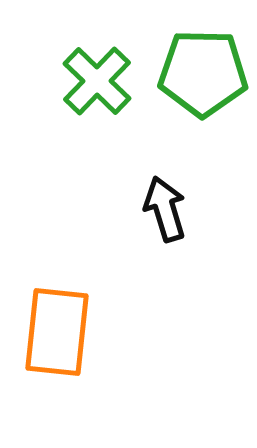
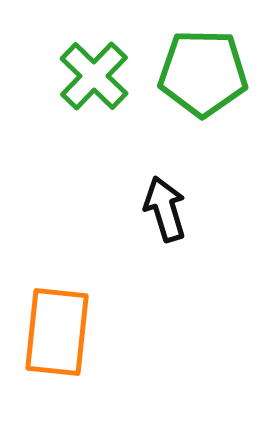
green cross: moved 3 px left, 5 px up
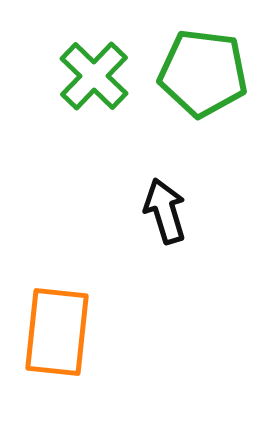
green pentagon: rotated 6 degrees clockwise
black arrow: moved 2 px down
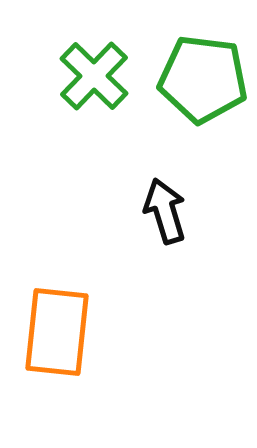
green pentagon: moved 6 px down
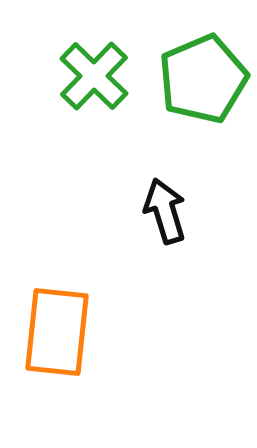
green pentagon: rotated 30 degrees counterclockwise
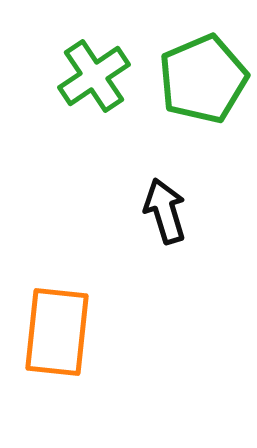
green cross: rotated 12 degrees clockwise
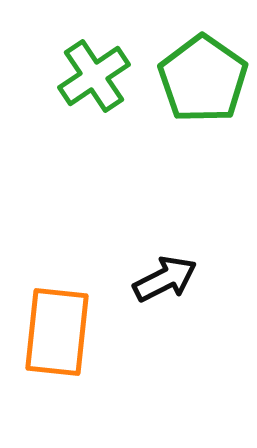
green pentagon: rotated 14 degrees counterclockwise
black arrow: moved 68 px down; rotated 80 degrees clockwise
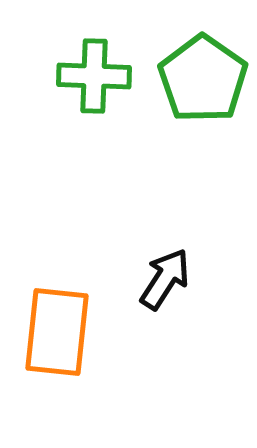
green cross: rotated 36 degrees clockwise
black arrow: rotated 30 degrees counterclockwise
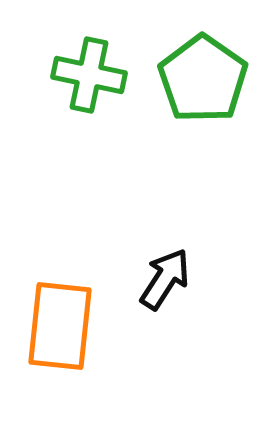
green cross: moved 5 px left, 1 px up; rotated 10 degrees clockwise
orange rectangle: moved 3 px right, 6 px up
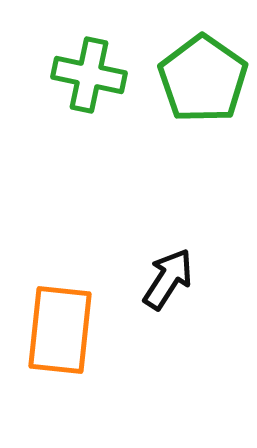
black arrow: moved 3 px right
orange rectangle: moved 4 px down
